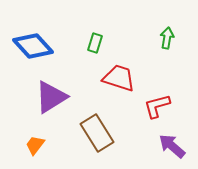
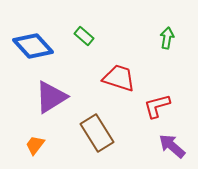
green rectangle: moved 11 px left, 7 px up; rotated 66 degrees counterclockwise
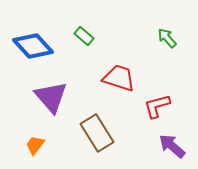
green arrow: rotated 50 degrees counterclockwise
purple triangle: rotated 39 degrees counterclockwise
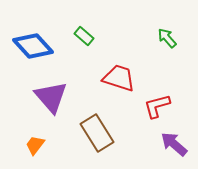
purple arrow: moved 2 px right, 2 px up
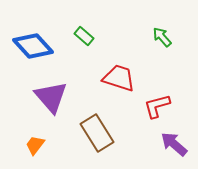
green arrow: moved 5 px left, 1 px up
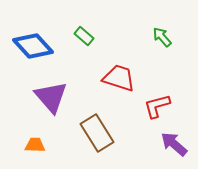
orange trapezoid: rotated 55 degrees clockwise
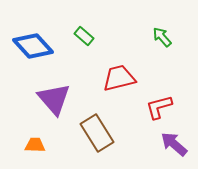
red trapezoid: rotated 32 degrees counterclockwise
purple triangle: moved 3 px right, 2 px down
red L-shape: moved 2 px right, 1 px down
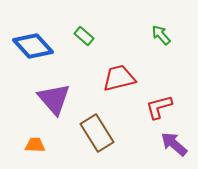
green arrow: moved 1 px left, 2 px up
